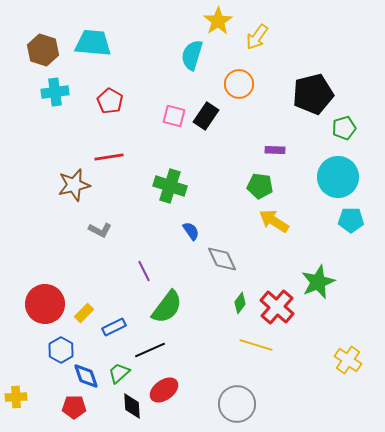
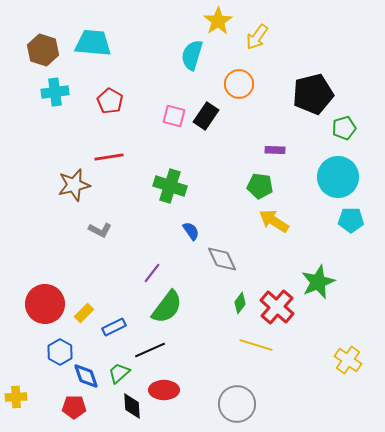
purple line at (144, 271): moved 8 px right, 2 px down; rotated 65 degrees clockwise
blue hexagon at (61, 350): moved 1 px left, 2 px down
red ellipse at (164, 390): rotated 36 degrees clockwise
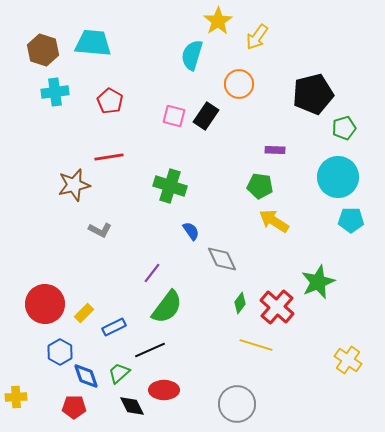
black diamond at (132, 406): rotated 24 degrees counterclockwise
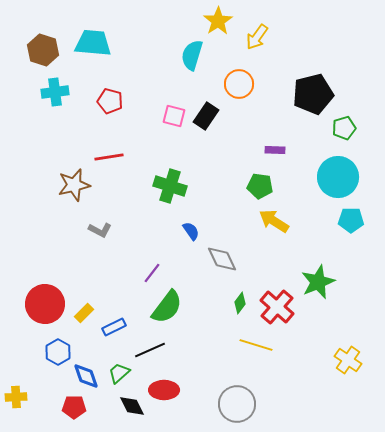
red pentagon at (110, 101): rotated 15 degrees counterclockwise
blue hexagon at (60, 352): moved 2 px left
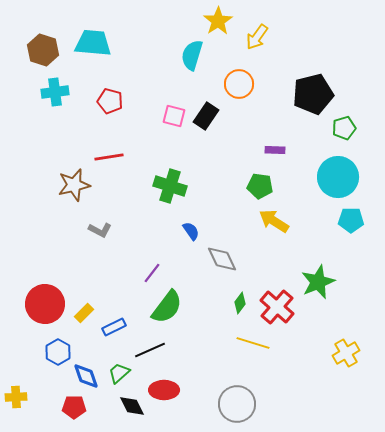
yellow line at (256, 345): moved 3 px left, 2 px up
yellow cross at (348, 360): moved 2 px left, 7 px up; rotated 24 degrees clockwise
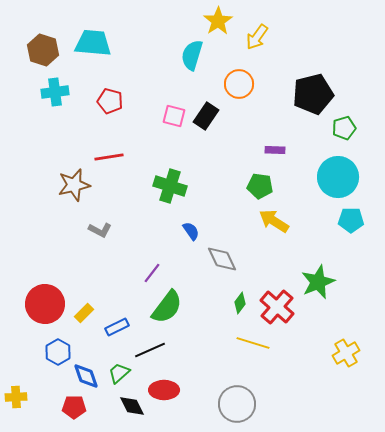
blue rectangle at (114, 327): moved 3 px right
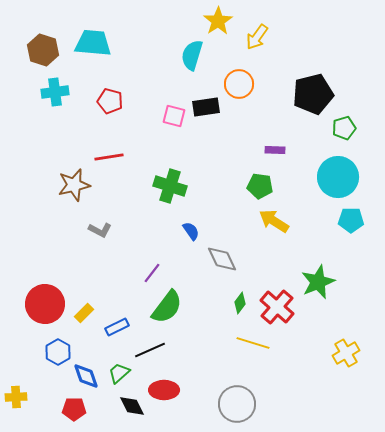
black rectangle at (206, 116): moved 9 px up; rotated 48 degrees clockwise
red pentagon at (74, 407): moved 2 px down
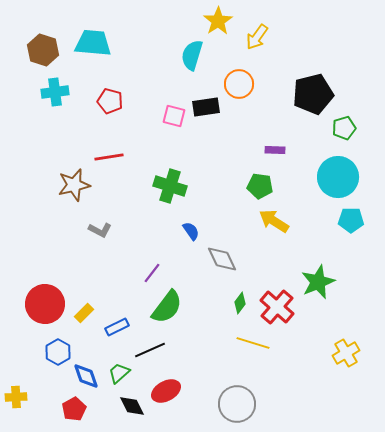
red ellipse at (164, 390): moved 2 px right, 1 px down; rotated 28 degrees counterclockwise
red pentagon at (74, 409): rotated 30 degrees counterclockwise
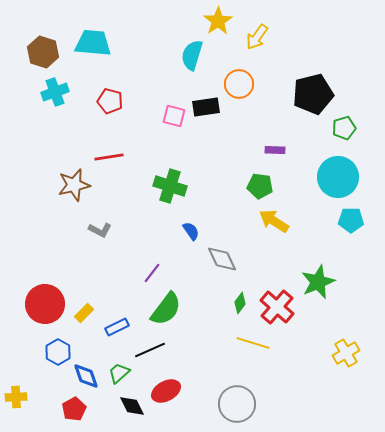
brown hexagon at (43, 50): moved 2 px down
cyan cross at (55, 92): rotated 12 degrees counterclockwise
green semicircle at (167, 307): moved 1 px left, 2 px down
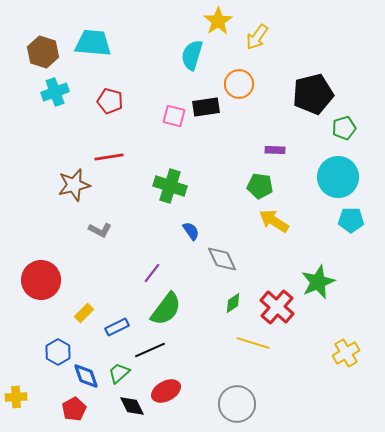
green diamond at (240, 303): moved 7 px left; rotated 20 degrees clockwise
red circle at (45, 304): moved 4 px left, 24 px up
